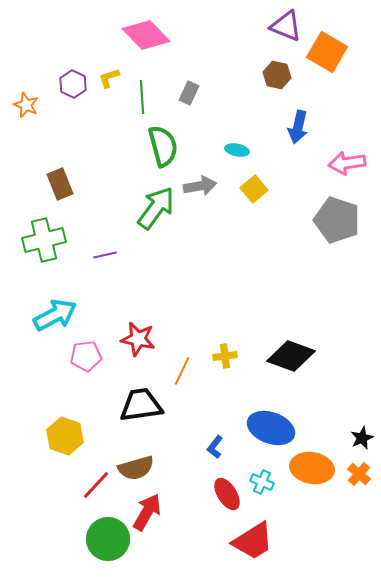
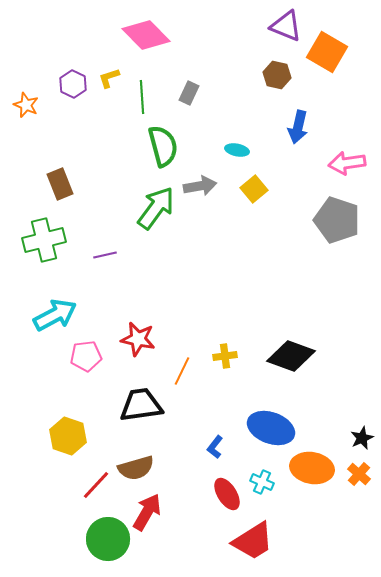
yellow hexagon: moved 3 px right
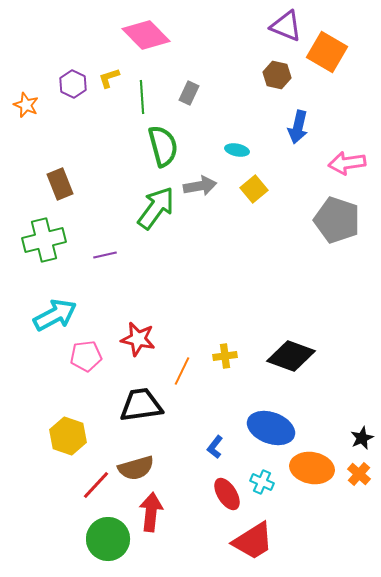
red arrow: moved 4 px right; rotated 24 degrees counterclockwise
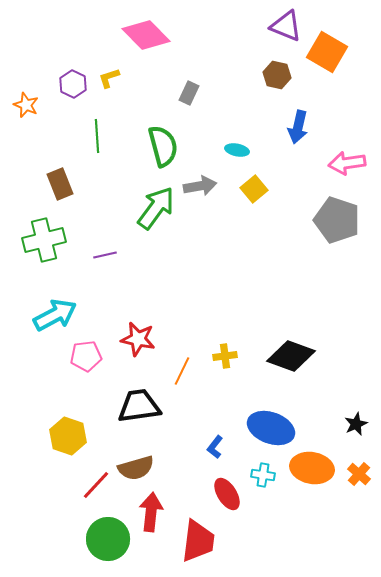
green line: moved 45 px left, 39 px down
black trapezoid: moved 2 px left, 1 px down
black star: moved 6 px left, 14 px up
cyan cross: moved 1 px right, 7 px up; rotated 15 degrees counterclockwise
red trapezoid: moved 55 px left; rotated 51 degrees counterclockwise
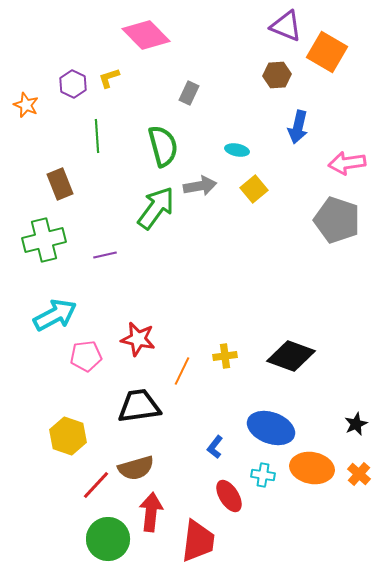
brown hexagon: rotated 16 degrees counterclockwise
red ellipse: moved 2 px right, 2 px down
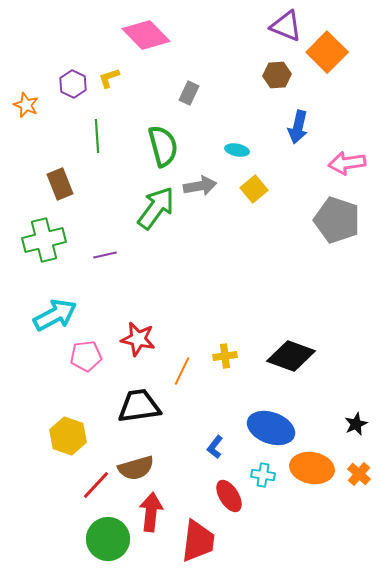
orange square: rotated 15 degrees clockwise
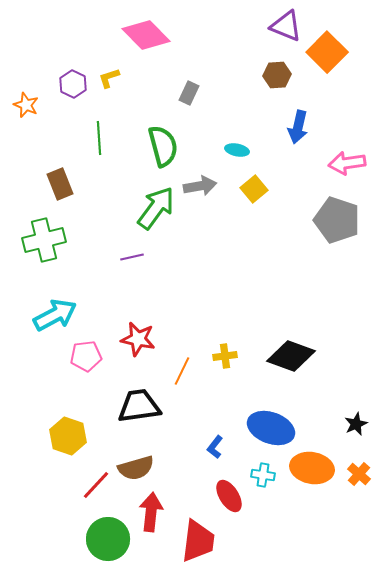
green line: moved 2 px right, 2 px down
purple line: moved 27 px right, 2 px down
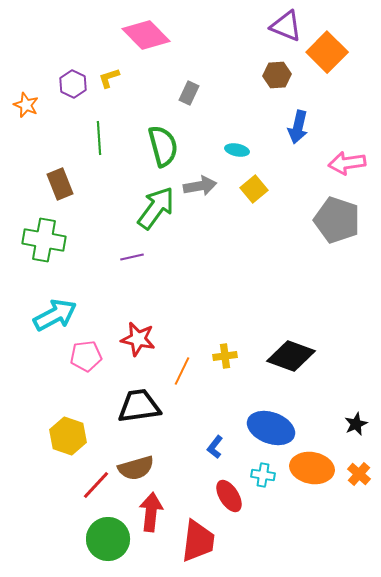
green cross: rotated 24 degrees clockwise
